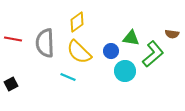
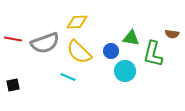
yellow diamond: rotated 35 degrees clockwise
gray semicircle: rotated 108 degrees counterclockwise
green L-shape: rotated 144 degrees clockwise
black square: moved 2 px right, 1 px down; rotated 16 degrees clockwise
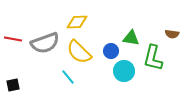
green L-shape: moved 4 px down
cyan circle: moved 1 px left
cyan line: rotated 28 degrees clockwise
